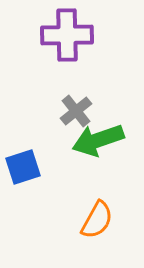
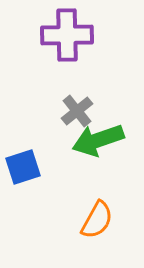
gray cross: moved 1 px right
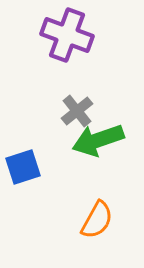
purple cross: rotated 21 degrees clockwise
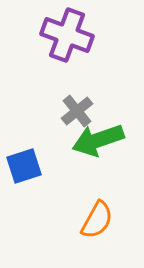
blue square: moved 1 px right, 1 px up
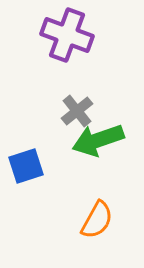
blue square: moved 2 px right
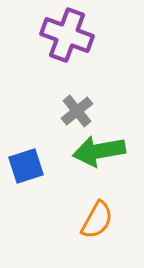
green arrow: moved 1 px right, 11 px down; rotated 9 degrees clockwise
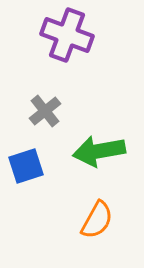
gray cross: moved 32 px left
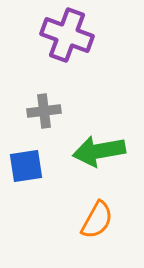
gray cross: moved 1 px left; rotated 32 degrees clockwise
blue square: rotated 9 degrees clockwise
